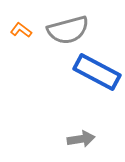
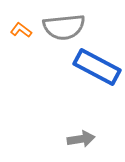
gray semicircle: moved 4 px left, 3 px up; rotated 9 degrees clockwise
blue rectangle: moved 5 px up
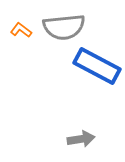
blue rectangle: moved 1 px up
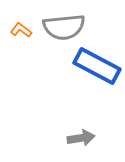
gray arrow: moved 1 px up
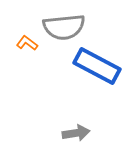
orange L-shape: moved 6 px right, 13 px down
gray arrow: moved 5 px left, 5 px up
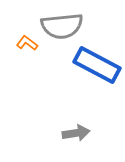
gray semicircle: moved 2 px left, 1 px up
blue rectangle: moved 1 px up
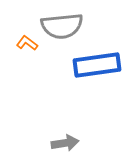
blue rectangle: rotated 36 degrees counterclockwise
gray arrow: moved 11 px left, 10 px down
